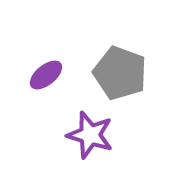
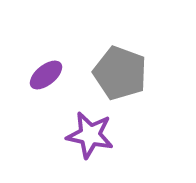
purple star: rotated 6 degrees counterclockwise
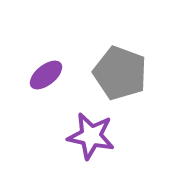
purple star: moved 1 px right, 1 px down
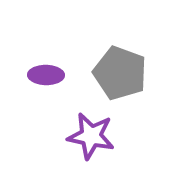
purple ellipse: rotated 40 degrees clockwise
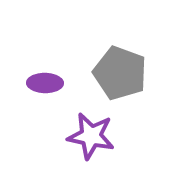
purple ellipse: moved 1 px left, 8 px down
